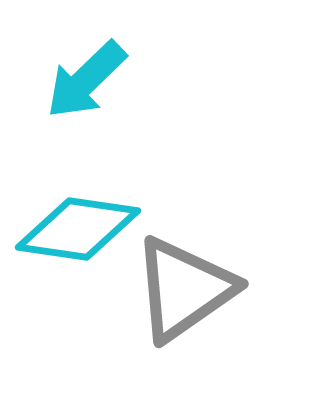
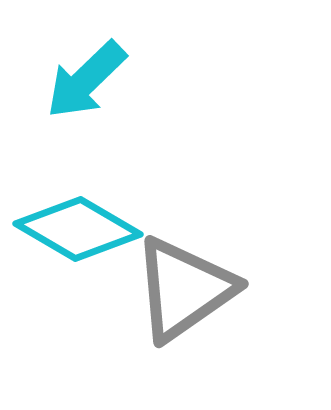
cyan diamond: rotated 22 degrees clockwise
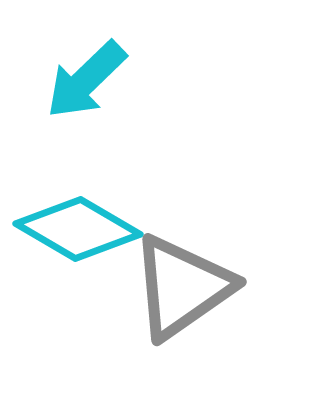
gray triangle: moved 2 px left, 2 px up
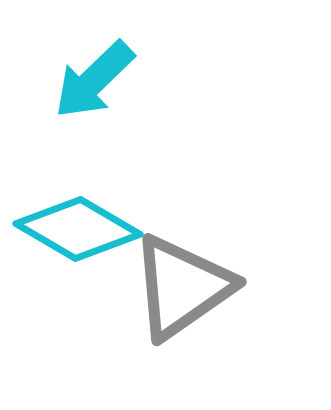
cyan arrow: moved 8 px right
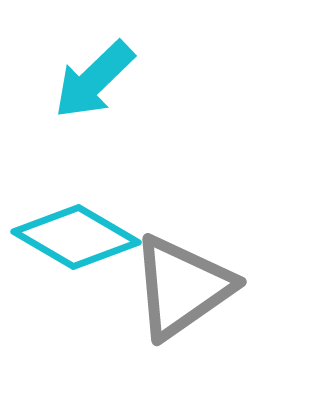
cyan diamond: moved 2 px left, 8 px down
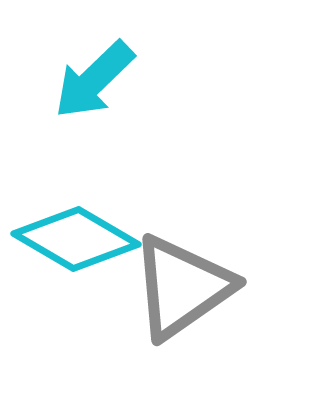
cyan diamond: moved 2 px down
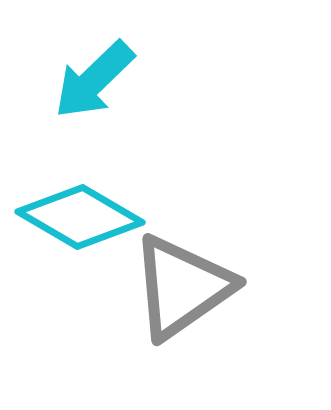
cyan diamond: moved 4 px right, 22 px up
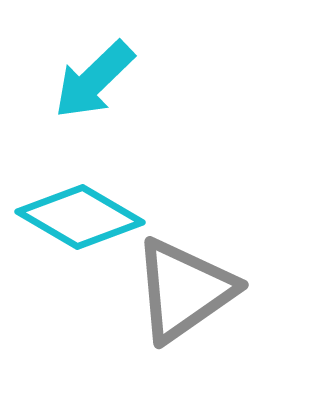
gray triangle: moved 2 px right, 3 px down
